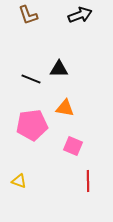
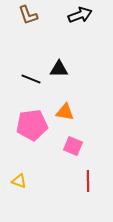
orange triangle: moved 4 px down
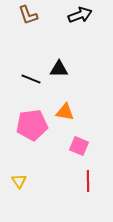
pink square: moved 6 px right
yellow triangle: rotated 35 degrees clockwise
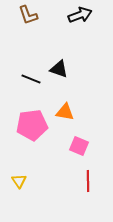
black triangle: rotated 18 degrees clockwise
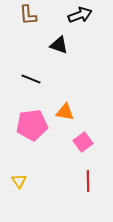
brown L-shape: rotated 15 degrees clockwise
black triangle: moved 24 px up
pink square: moved 4 px right, 4 px up; rotated 30 degrees clockwise
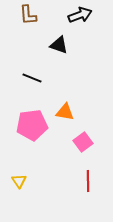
black line: moved 1 px right, 1 px up
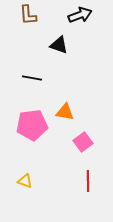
black line: rotated 12 degrees counterclockwise
yellow triangle: moved 6 px right; rotated 35 degrees counterclockwise
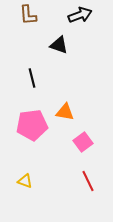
black line: rotated 66 degrees clockwise
red line: rotated 25 degrees counterclockwise
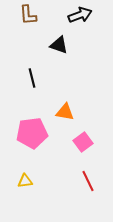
pink pentagon: moved 8 px down
yellow triangle: rotated 28 degrees counterclockwise
